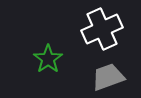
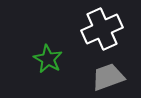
green star: rotated 8 degrees counterclockwise
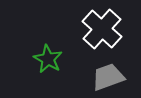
white cross: rotated 24 degrees counterclockwise
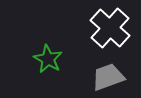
white cross: moved 8 px right, 1 px up
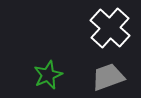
green star: moved 16 px down; rotated 20 degrees clockwise
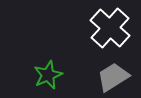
gray trapezoid: moved 5 px right; rotated 12 degrees counterclockwise
